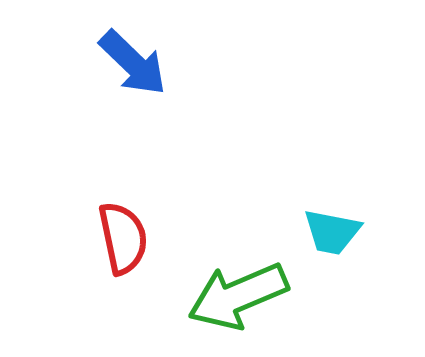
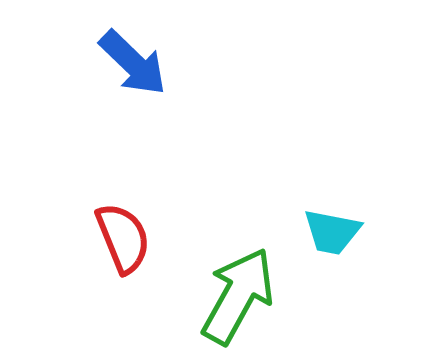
red semicircle: rotated 10 degrees counterclockwise
green arrow: rotated 142 degrees clockwise
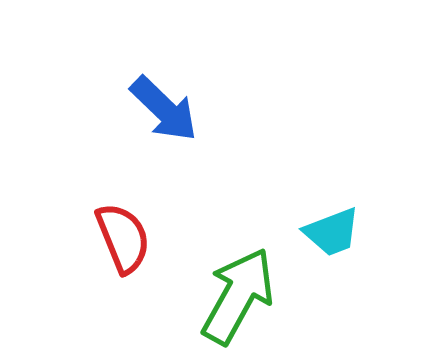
blue arrow: moved 31 px right, 46 px down
cyan trapezoid: rotated 32 degrees counterclockwise
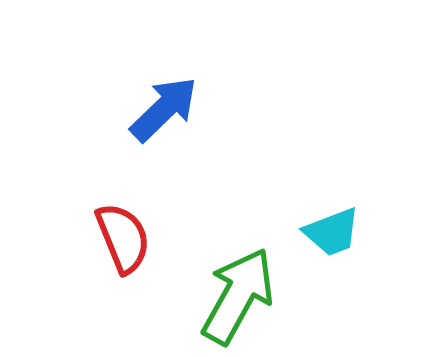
blue arrow: rotated 88 degrees counterclockwise
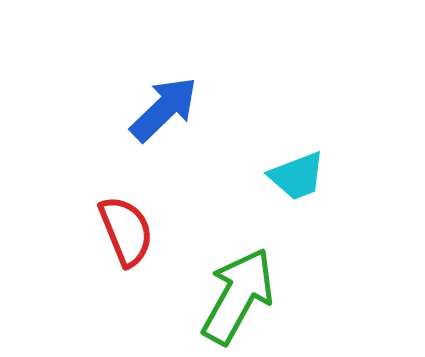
cyan trapezoid: moved 35 px left, 56 px up
red semicircle: moved 3 px right, 7 px up
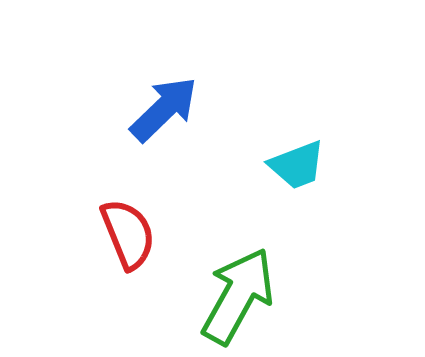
cyan trapezoid: moved 11 px up
red semicircle: moved 2 px right, 3 px down
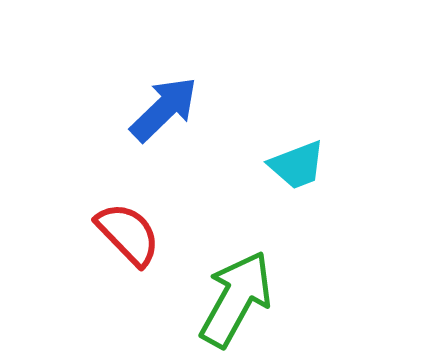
red semicircle: rotated 22 degrees counterclockwise
green arrow: moved 2 px left, 3 px down
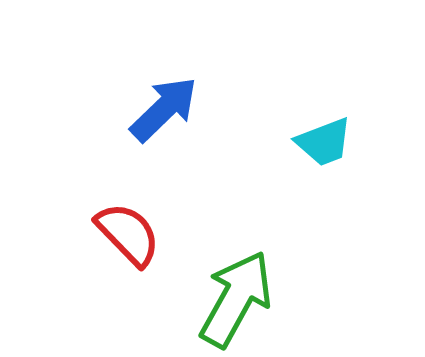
cyan trapezoid: moved 27 px right, 23 px up
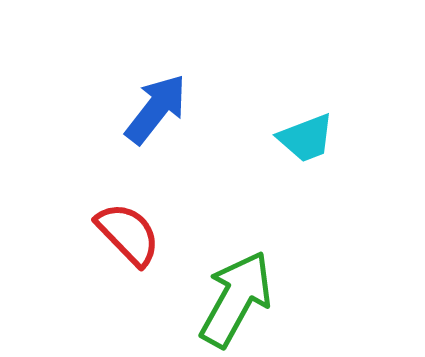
blue arrow: moved 8 px left; rotated 8 degrees counterclockwise
cyan trapezoid: moved 18 px left, 4 px up
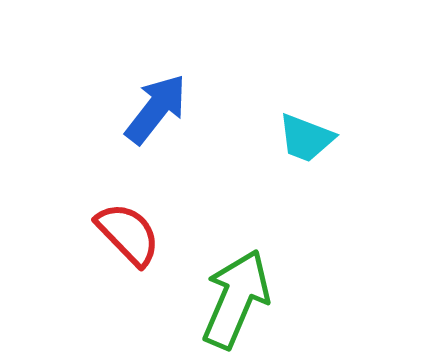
cyan trapezoid: rotated 42 degrees clockwise
green arrow: rotated 6 degrees counterclockwise
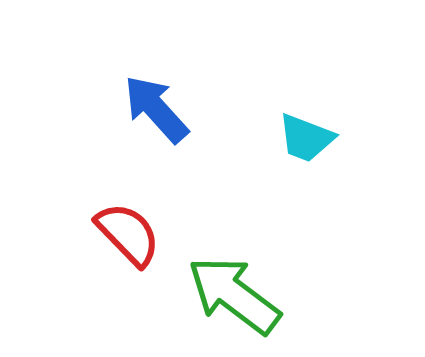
blue arrow: rotated 80 degrees counterclockwise
green arrow: moved 2 px left, 4 px up; rotated 76 degrees counterclockwise
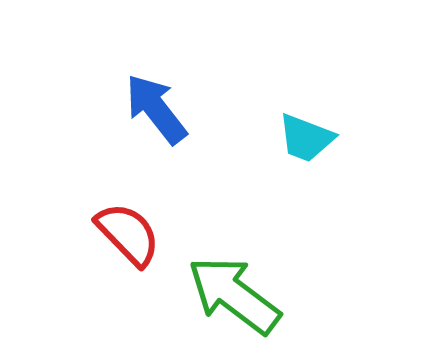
blue arrow: rotated 4 degrees clockwise
